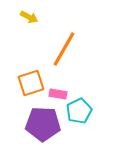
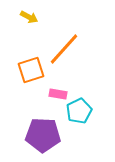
orange line: rotated 12 degrees clockwise
orange square: moved 13 px up
purple pentagon: moved 11 px down
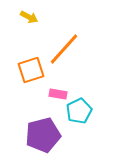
purple pentagon: rotated 16 degrees counterclockwise
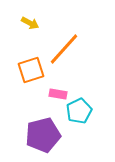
yellow arrow: moved 1 px right, 6 px down
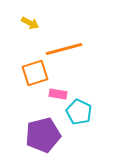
orange line: rotated 33 degrees clockwise
orange square: moved 4 px right, 3 px down
cyan pentagon: moved 1 px down; rotated 20 degrees counterclockwise
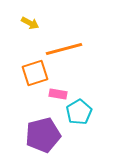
cyan pentagon: rotated 15 degrees clockwise
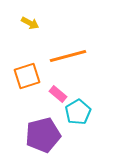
orange line: moved 4 px right, 7 px down
orange square: moved 8 px left, 3 px down
pink rectangle: rotated 30 degrees clockwise
cyan pentagon: moved 1 px left
